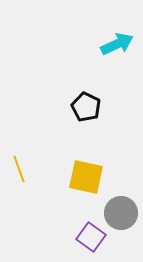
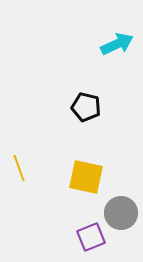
black pentagon: rotated 12 degrees counterclockwise
yellow line: moved 1 px up
purple square: rotated 32 degrees clockwise
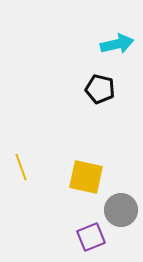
cyan arrow: rotated 12 degrees clockwise
black pentagon: moved 14 px right, 18 px up
yellow line: moved 2 px right, 1 px up
gray circle: moved 3 px up
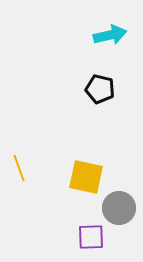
cyan arrow: moved 7 px left, 9 px up
yellow line: moved 2 px left, 1 px down
gray circle: moved 2 px left, 2 px up
purple square: rotated 20 degrees clockwise
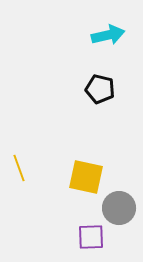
cyan arrow: moved 2 px left
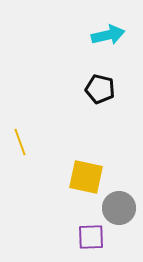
yellow line: moved 1 px right, 26 px up
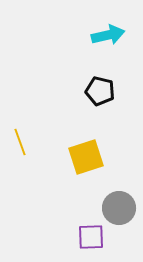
black pentagon: moved 2 px down
yellow square: moved 20 px up; rotated 30 degrees counterclockwise
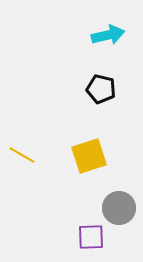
black pentagon: moved 1 px right, 2 px up
yellow line: moved 2 px right, 13 px down; rotated 40 degrees counterclockwise
yellow square: moved 3 px right, 1 px up
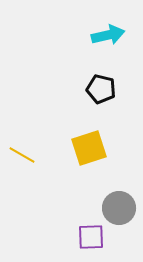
yellow square: moved 8 px up
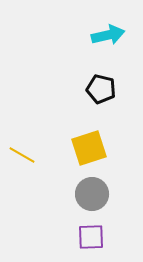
gray circle: moved 27 px left, 14 px up
